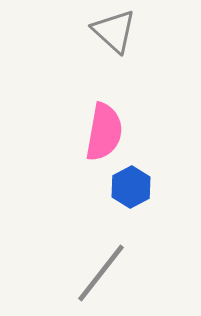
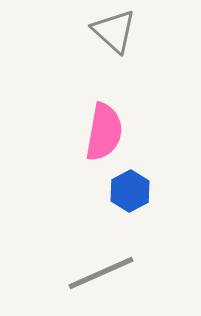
blue hexagon: moved 1 px left, 4 px down
gray line: rotated 28 degrees clockwise
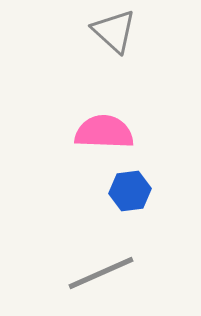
pink semicircle: rotated 98 degrees counterclockwise
blue hexagon: rotated 21 degrees clockwise
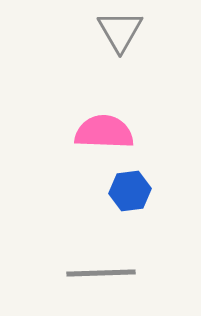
gray triangle: moved 6 px right; rotated 18 degrees clockwise
gray line: rotated 22 degrees clockwise
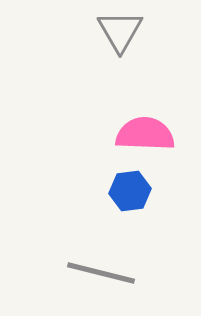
pink semicircle: moved 41 px right, 2 px down
gray line: rotated 16 degrees clockwise
